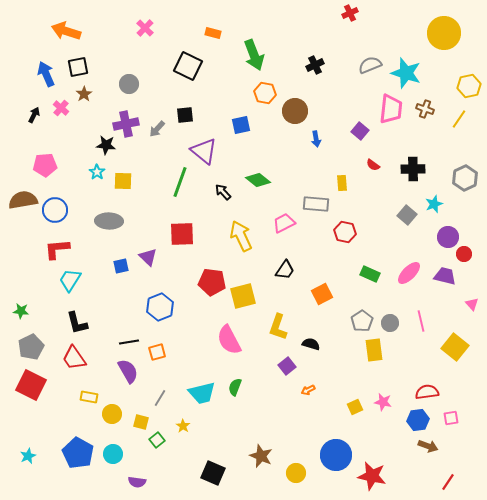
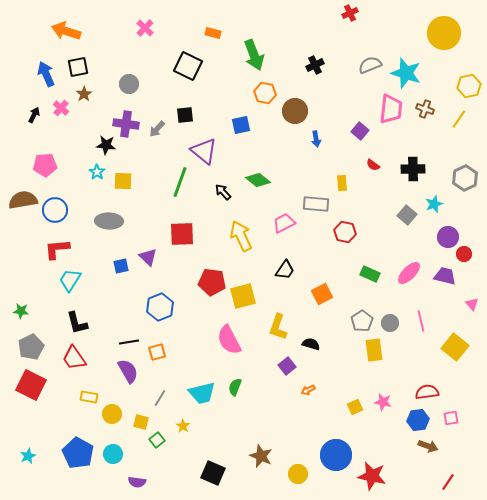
purple cross at (126, 124): rotated 20 degrees clockwise
yellow circle at (296, 473): moved 2 px right, 1 px down
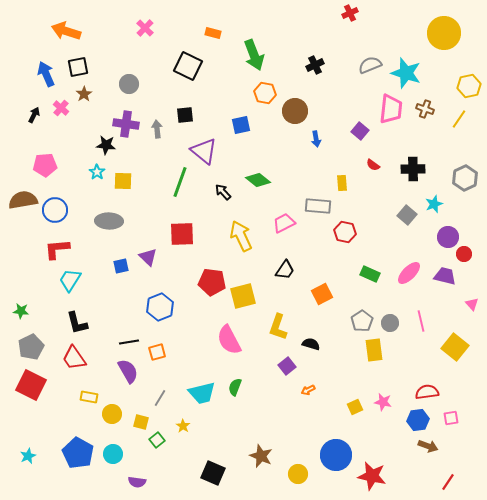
gray arrow at (157, 129): rotated 132 degrees clockwise
gray rectangle at (316, 204): moved 2 px right, 2 px down
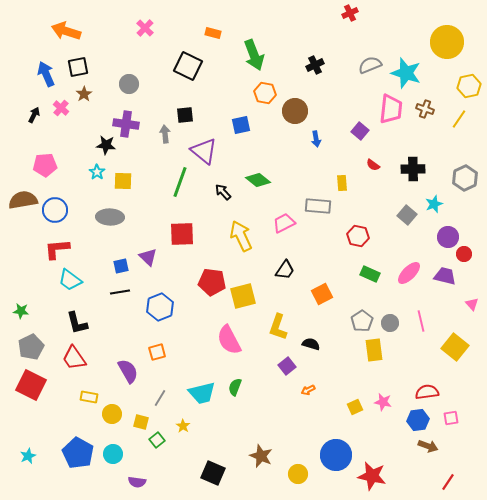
yellow circle at (444, 33): moved 3 px right, 9 px down
gray arrow at (157, 129): moved 8 px right, 5 px down
gray ellipse at (109, 221): moved 1 px right, 4 px up
red hexagon at (345, 232): moved 13 px right, 4 px down
cyan trapezoid at (70, 280): rotated 85 degrees counterclockwise
black line at (129, 342): moved 9 px left, 50 px up
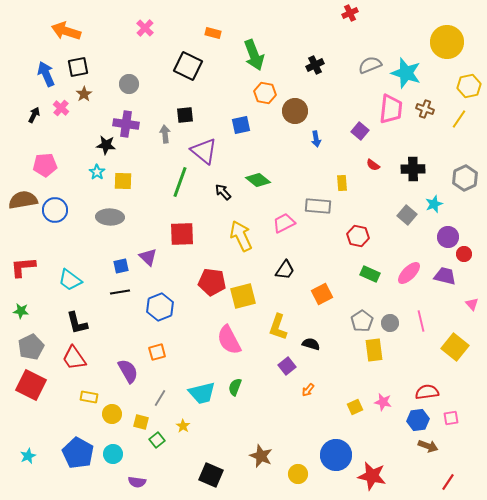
red L-shape at (57, 249): moved 34 px left, 18 px down
orange arrow at (308, 390): rotated 24 degrees counterclockwise
black square at (213, 473): moved 2 px left, 2 px down
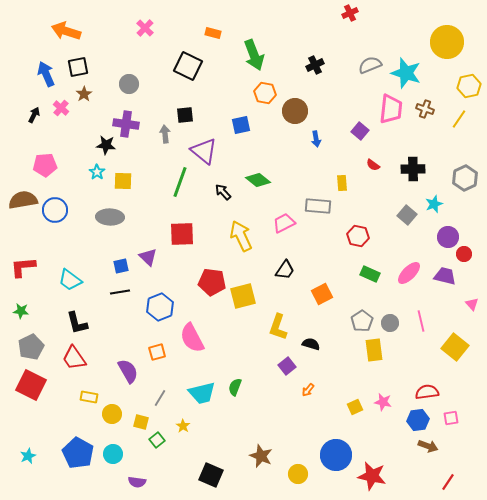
pink semicircle at (229, 340): moved 37 px left, 2 px up
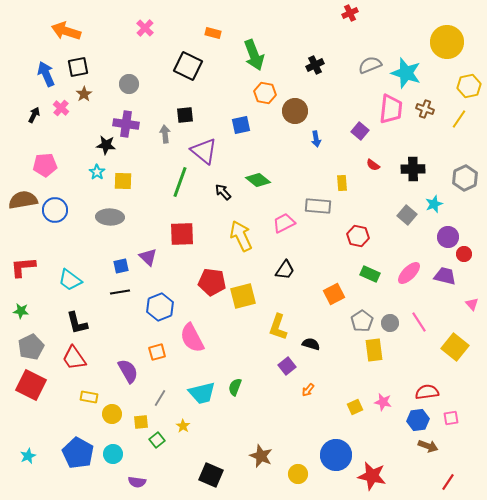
orange square at (322, 294): moved 12 px right
pink line at (421, 321): moved 2 px left, 1 px down; rotated 20 degrees counterclockwise
yellow square at (141, 422): rotated 21 degrees counterclockwise
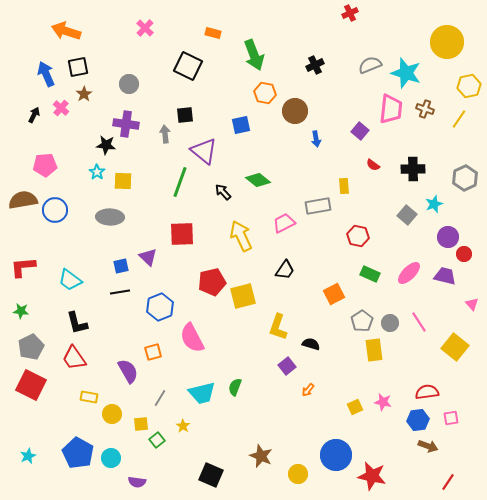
yellow rectangle at (342, 183): moved 2 px right, 3 px down
gray rectangle at (318, 206): rotated 15 degrees counterclockwise
red pentagon at (212, 282): rotated 20 degrees counterclockwise
orange square at (157, 352): moved 4 px left
yellow square at (141, 422): moved 2 px down
cyan circle at (113, 454): moved 2 px left, 4 px down
